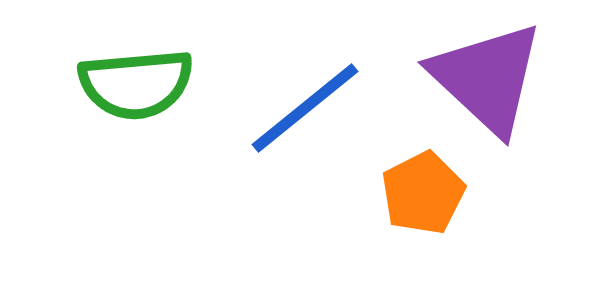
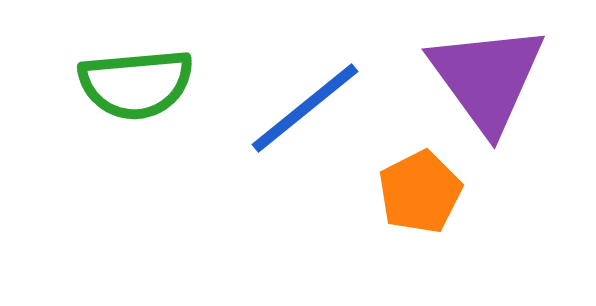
purple triangle: rotated 11 degrees clockwise
orange pentagon: moved 3 px left, 1 px up
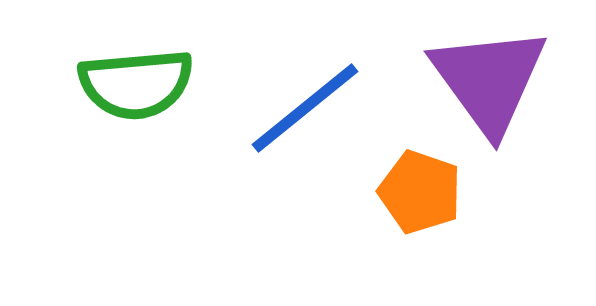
purple triangle: moved 2 px right, 2 px down
orange pentagon: rotated 26 degrees counterclockwise
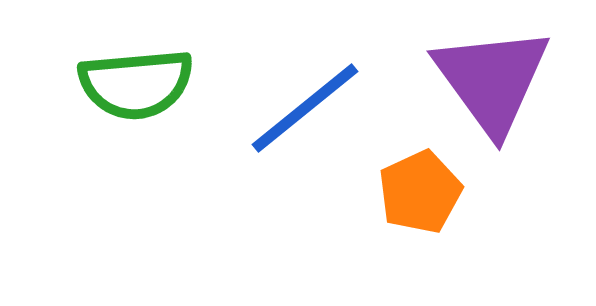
purple triangle: moved 3 px right
orange pentagon: rotated 28 degrees clockwise
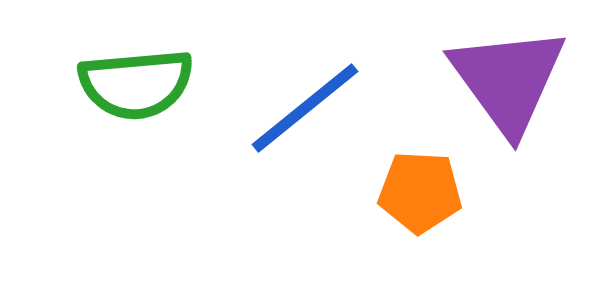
purple triangle: moved 16 px right
orange pentagon: rotated 28 degrees clockwise
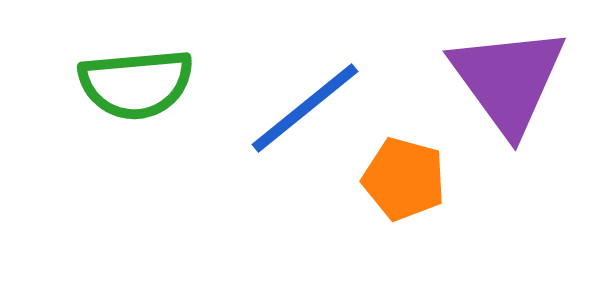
orange pentagon: moved 16 px left, 13 px up; rotated 12 degrees clockwise
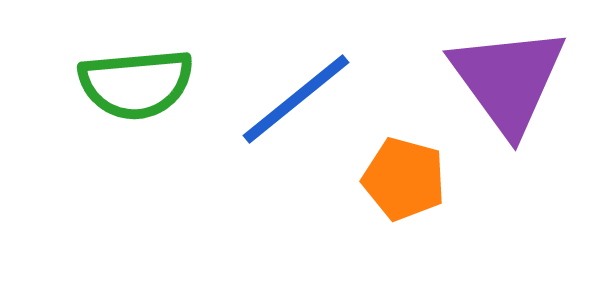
blue line: moved 9 px left, 9 px up
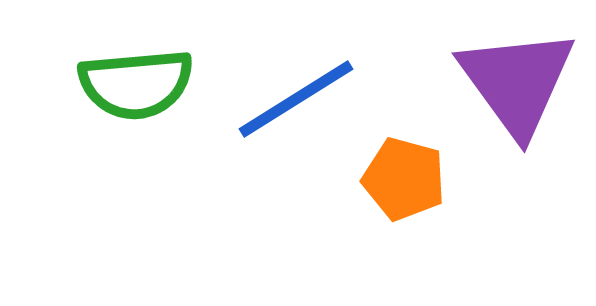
purple triangle: moved 9 px right, 2 px down
blue line: rotated 7 degrees clockwise
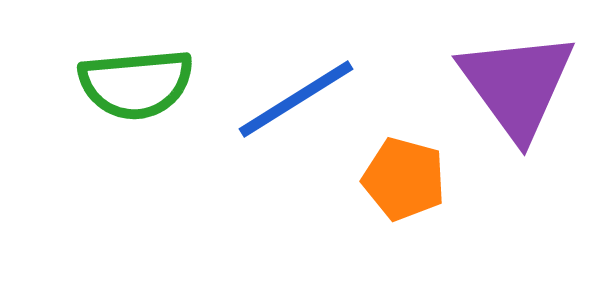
purple triangle: moved 3 px down
